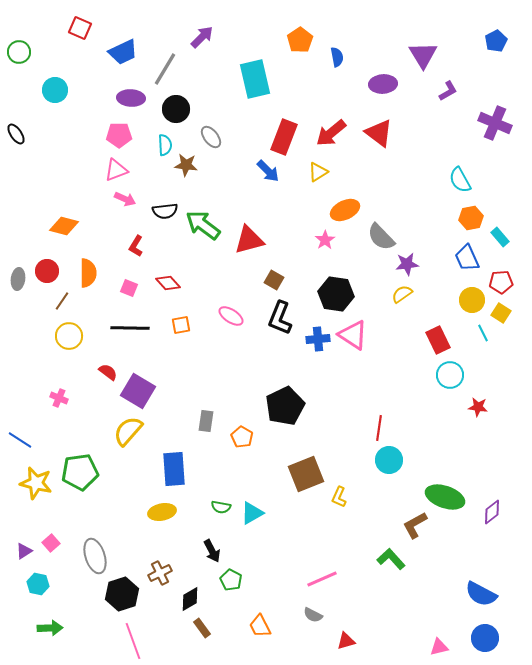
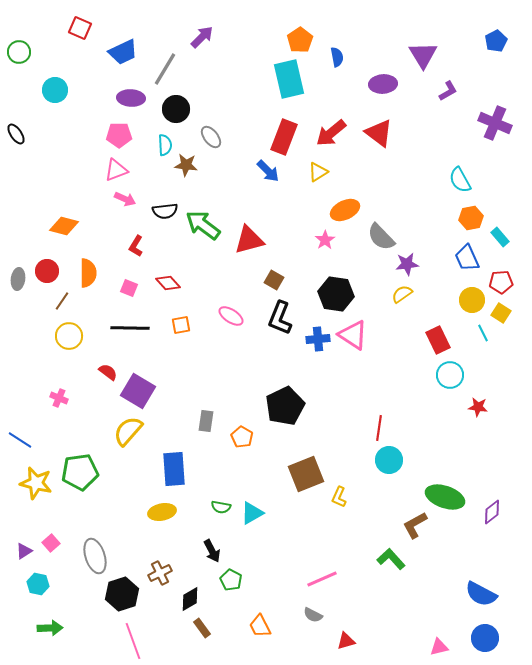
cyan rectangle at (255, 79): moved 34 px right
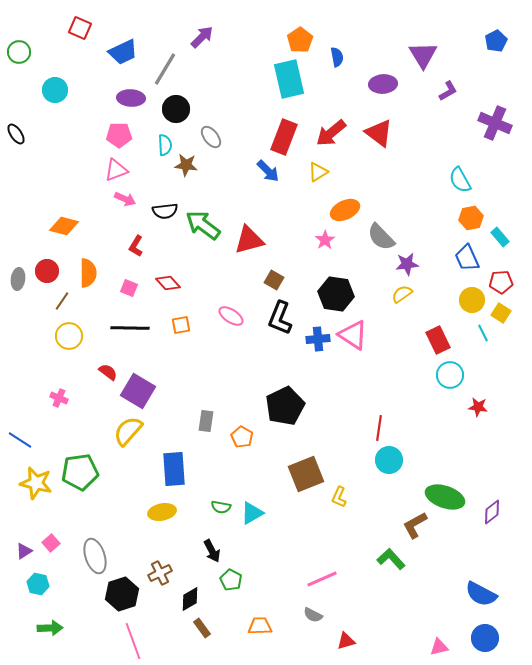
orange trapezoid at (260, 626): rotated 115 degrees clockwise
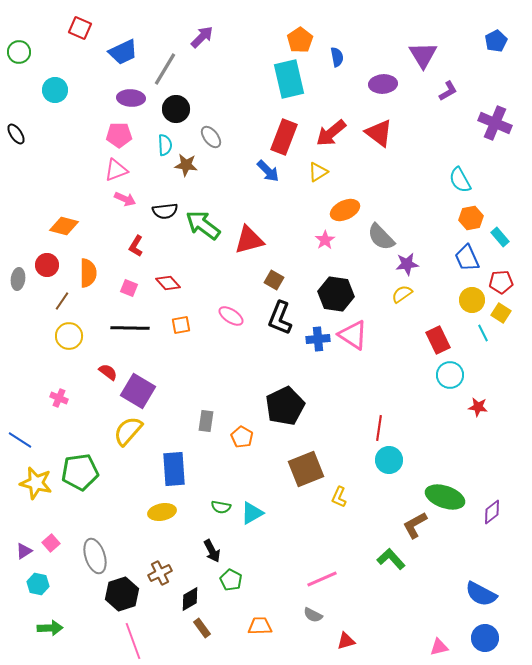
red circle at (47, 271): moved 6 px up
brown square at (306, 474): moved 5 px up
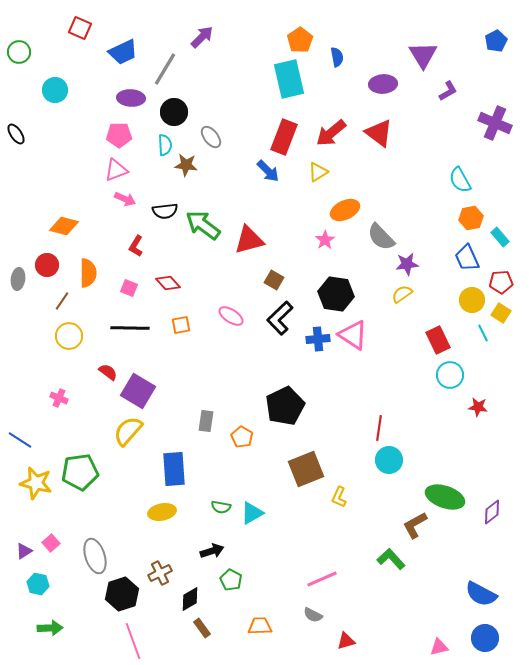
black circle at (176, 109): moved 2 px left, 3 px down
black L-shape at (280, 318): rotated 24 degrees clockwise
black arrow at (212, 551): rotated 80 degrees counterclockwise
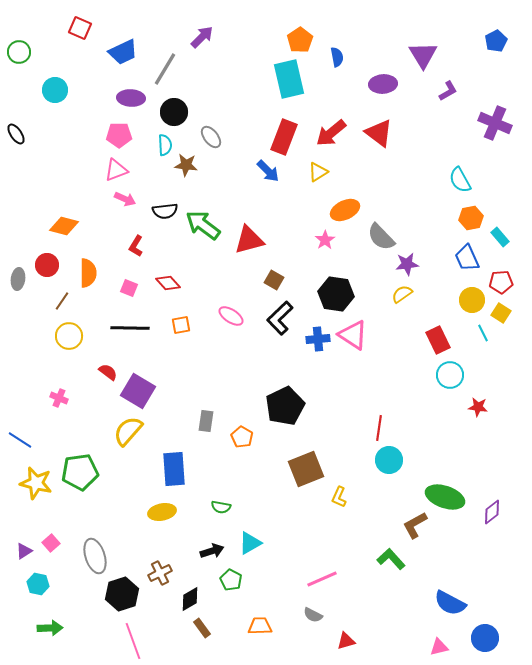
cyan triangle at (252, 513): moved 2 px left, 30 px down
blue semicircle at (481, 594): moved 31 px left, 9 px down
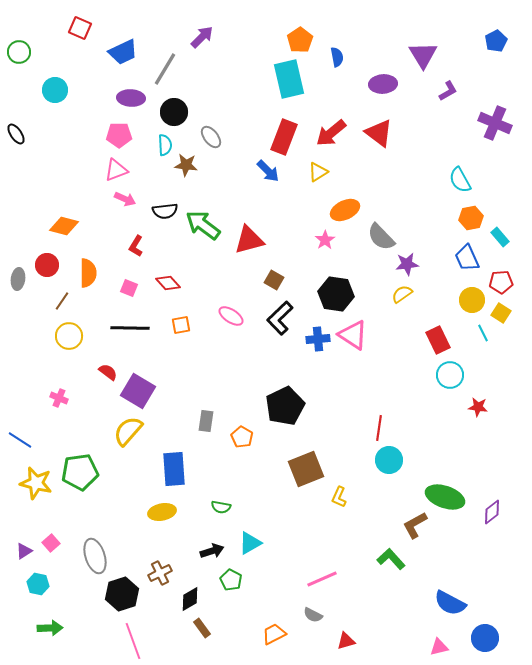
orange trapezoid at (260, 626): moved 14 px right, 8 px down; rotated 25 degrees counterclockwise
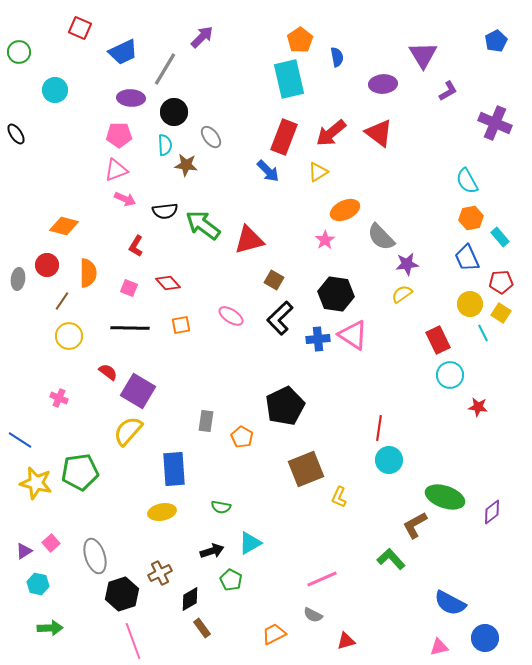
cyan semicircle at (460, 180): moved 7 px right, 1 px down
yellow circle at (472, 300): moved 2 px left, 4 px down
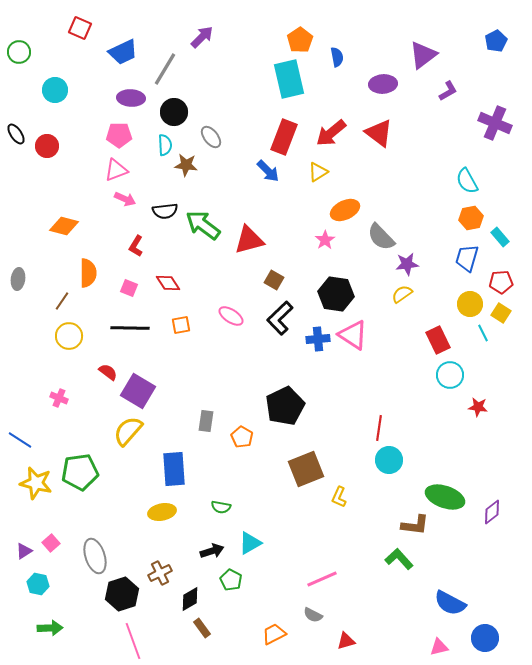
purple triangle at (423, 55): rotated 24 degrees clockwise
blue trapezoid at (467, 258): rotated 40 degrees clockwise
red circle at (47, 265): moved 119 px up
red diamond at (168, 283): rotated 10 degrees clockwise
brown L-shape at (415, 525): rotated 144 degrees counterclockwise
green L-shape at (391, 559): moved 8 px right
